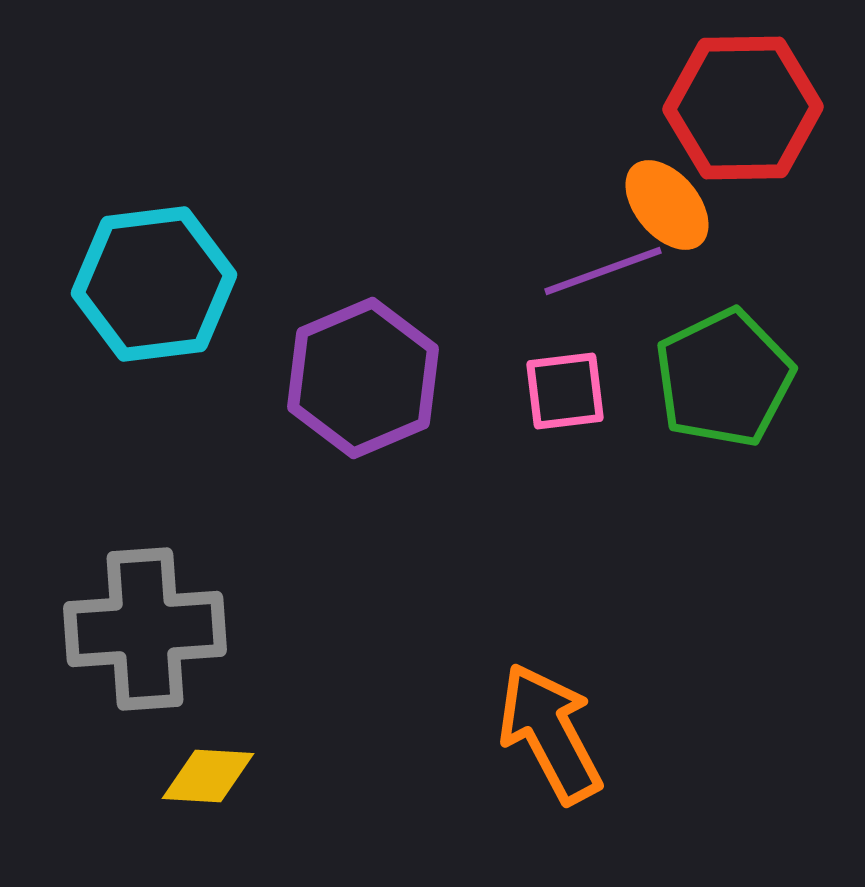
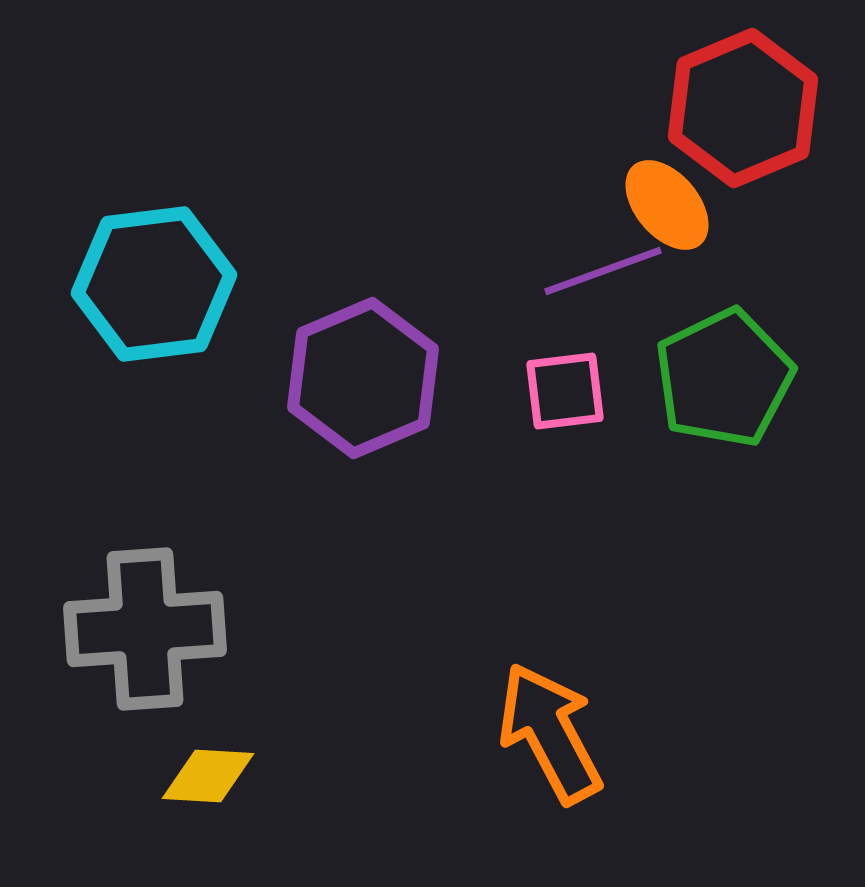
red hexagon: rotated 22 degrees counterclockwise
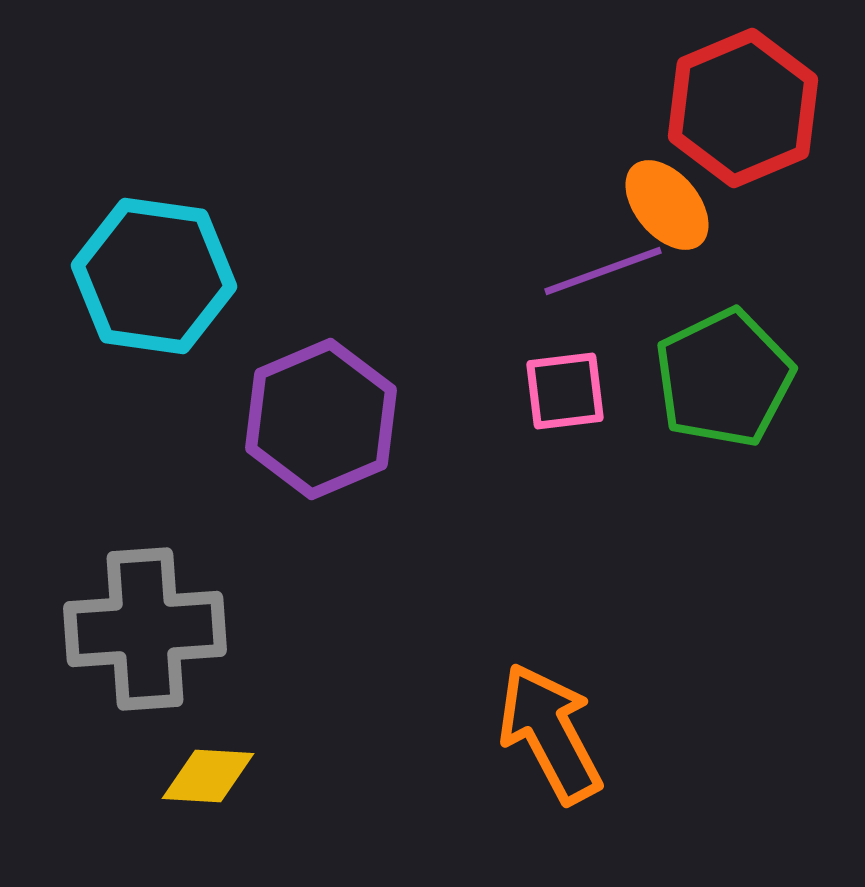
cyan hexagon: moved 8 px up; rotated 15 degrees clockwise
purple hexagon: moved 42 px left, 41 px down
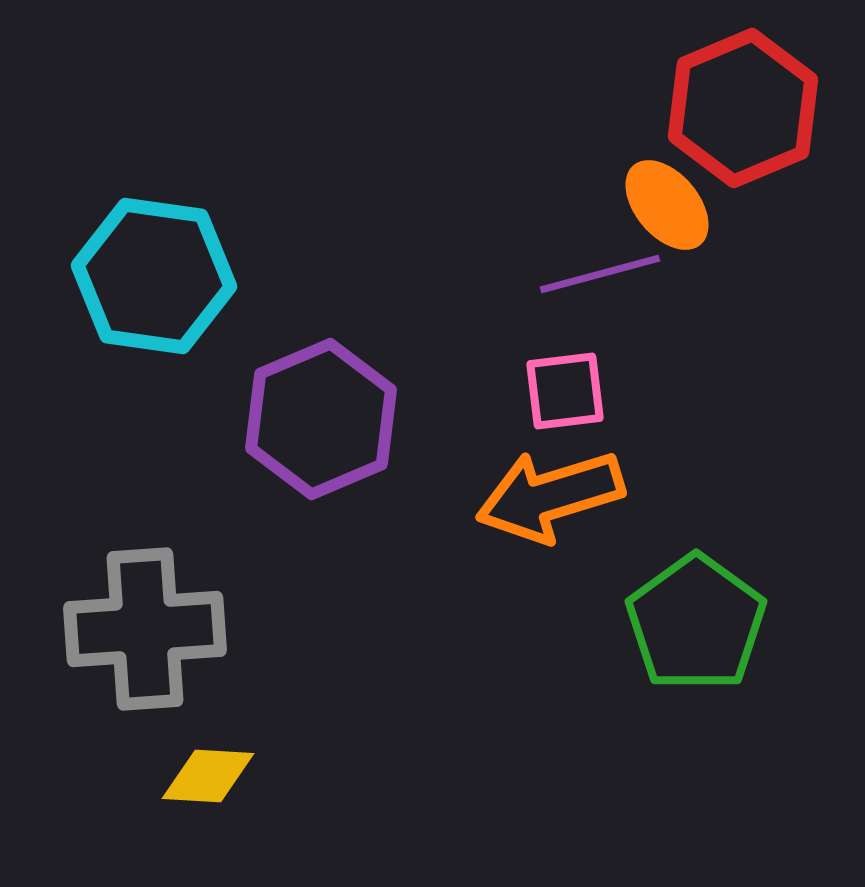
purple line: moved 3 px left, 3 px down; rotated 5 degrees clockwise
green pentagon: moved 28 px left, 245 px down; rotated 10 degrees counterclockwise
orange arrow: moved 237 px up; rotated 79 degrees counterclockwise
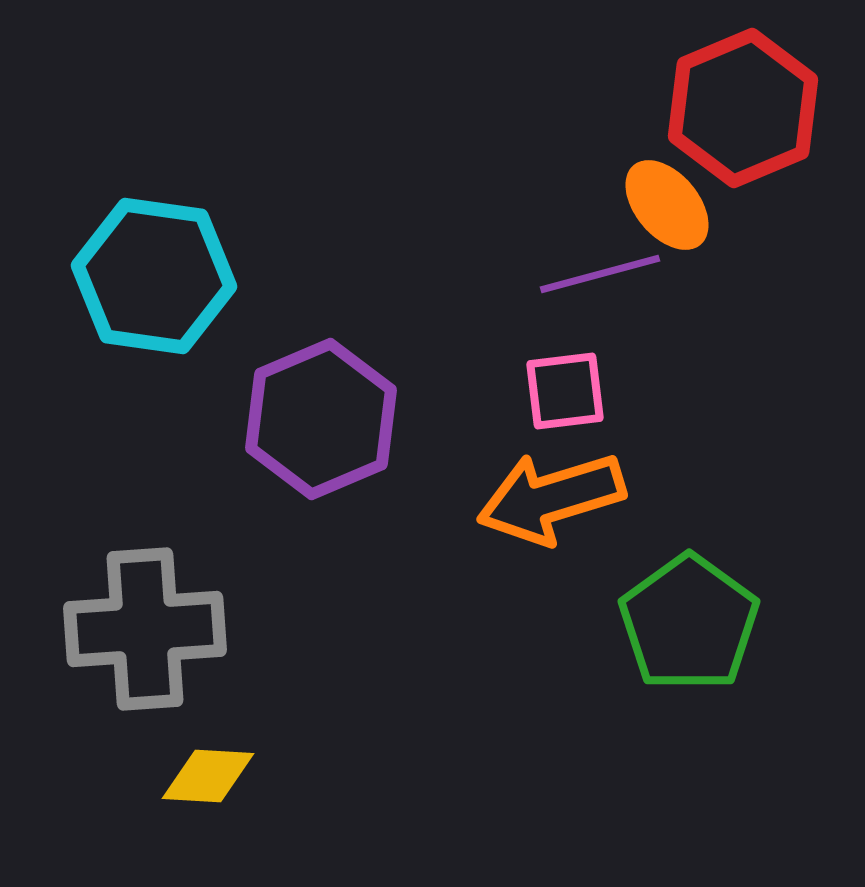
orange arrow: moved 1 px right, 2 px down
green pentagon: moved 7 px left
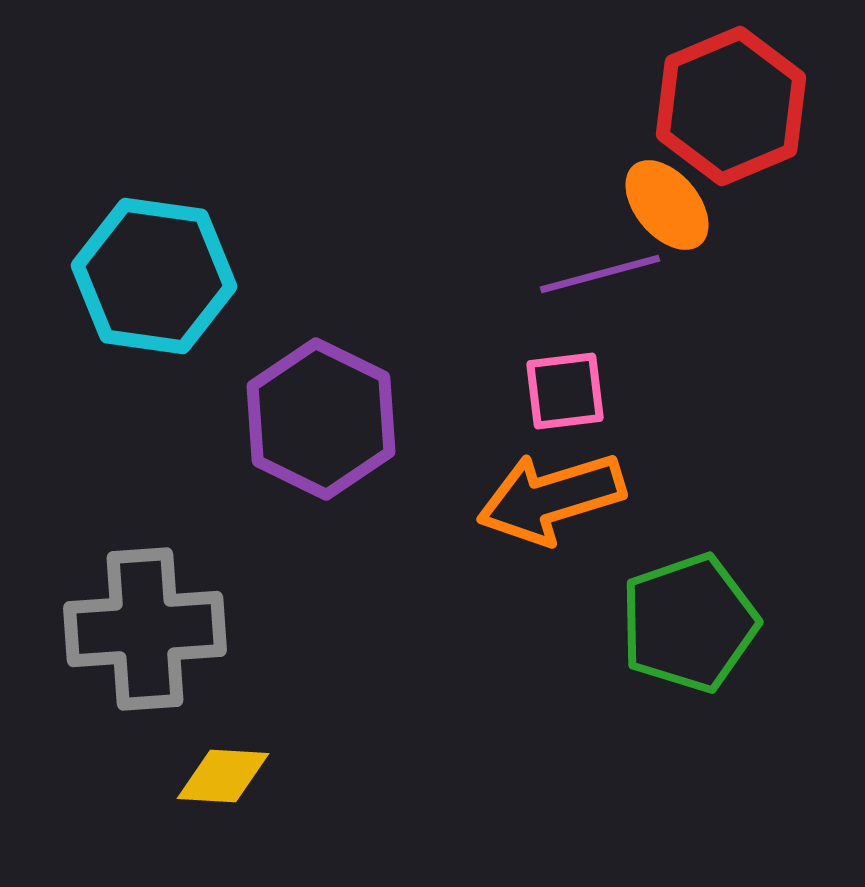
red hexagon: moved 12 px left, 2 px up
purple hexagon: rotated 11 degrees counterclockwise
green pentagon: rotated 17 degrees clockwise
yellow diamond: moved 15 px right
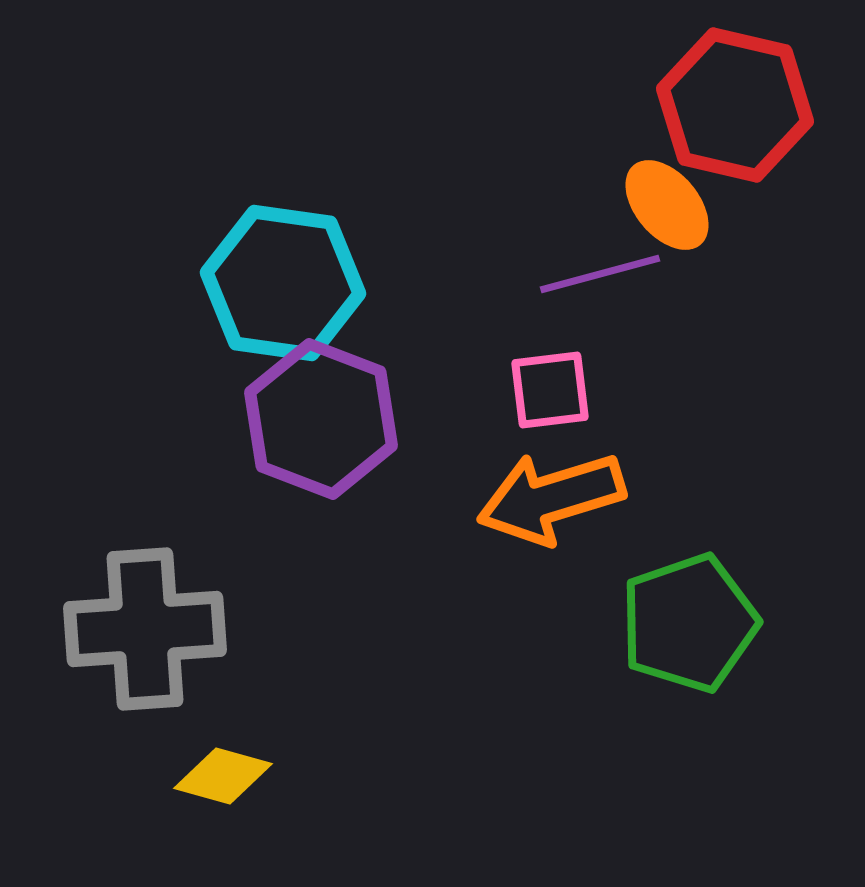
red hexagon: moved 4 px right, 1 px up; rotated 24 degrees counterclockwise
cyan hexagon: moved 129 px right, 7 px down
pink square: moved 15 px left, 1 px up
purple hexagon: rotated 5 degrees counterclockwise
yellow diamond: rotated 12 degrees clockwise
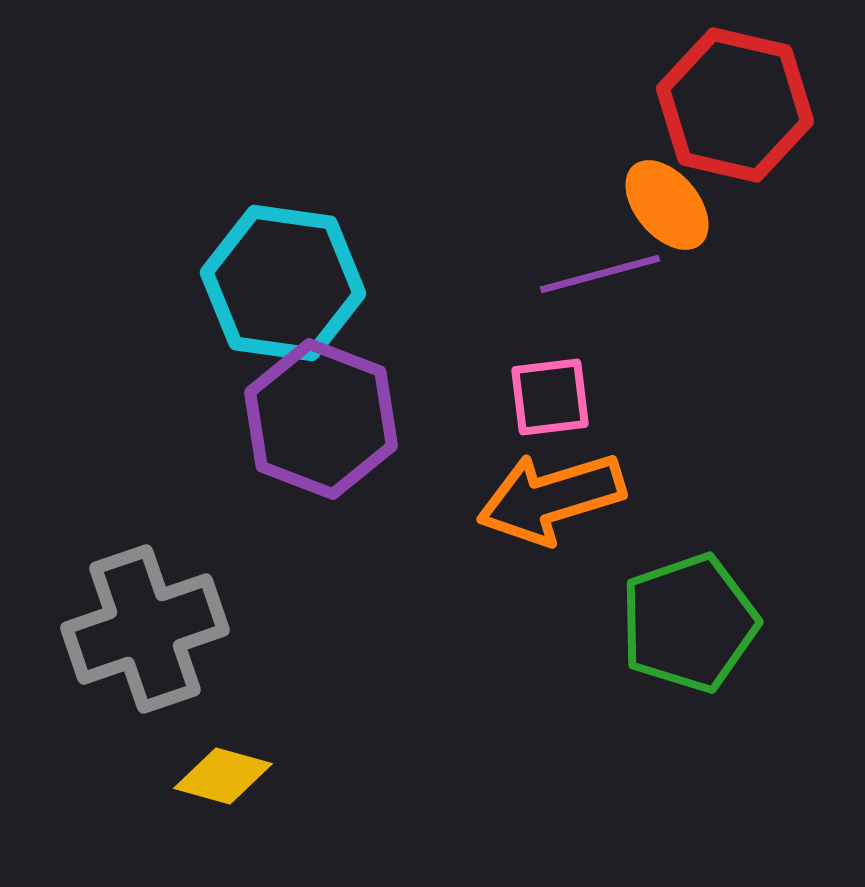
pink square: moved 7 px down
gray cross: rotated 15 degrees counterclockwise
